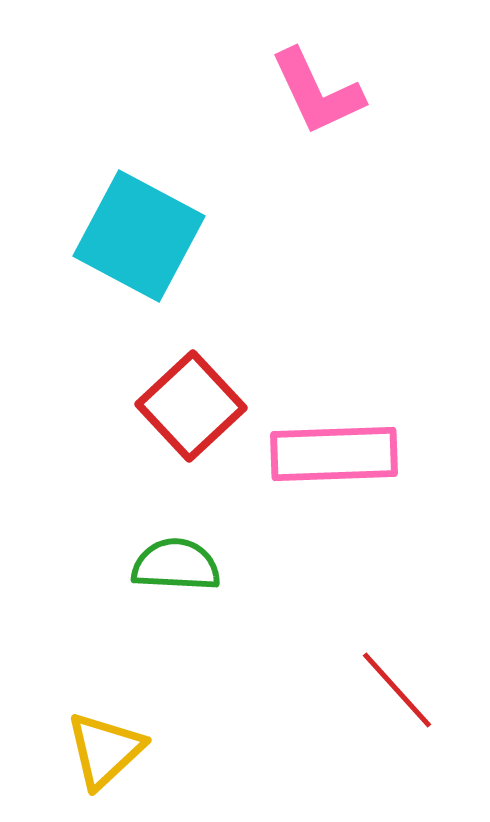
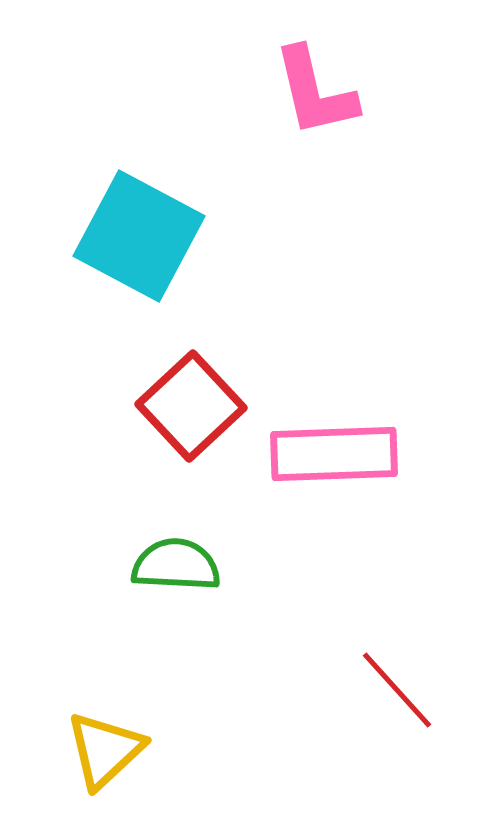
pink L-shape: moved 2 px left; rotated 12 degrees clockwise
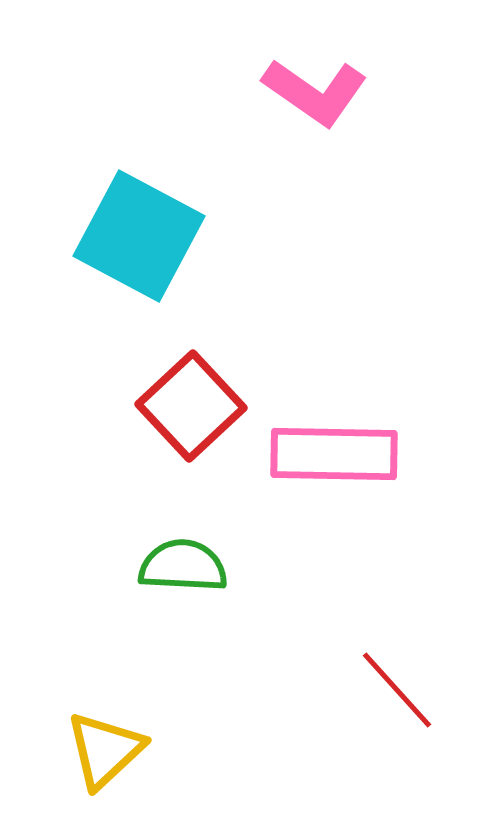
pink L-shape: rotated 42 degrees counterclockwise
pink rectangle: rotated 3 degrees clockwise
green semicircle: moved 7 px right, 1 px down
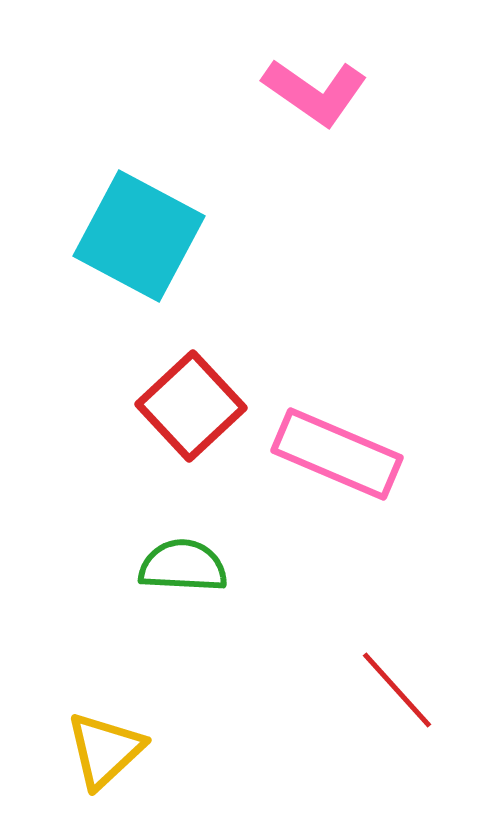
pink rectangle: moved 3 px right; rotated 22 degrees clockwise
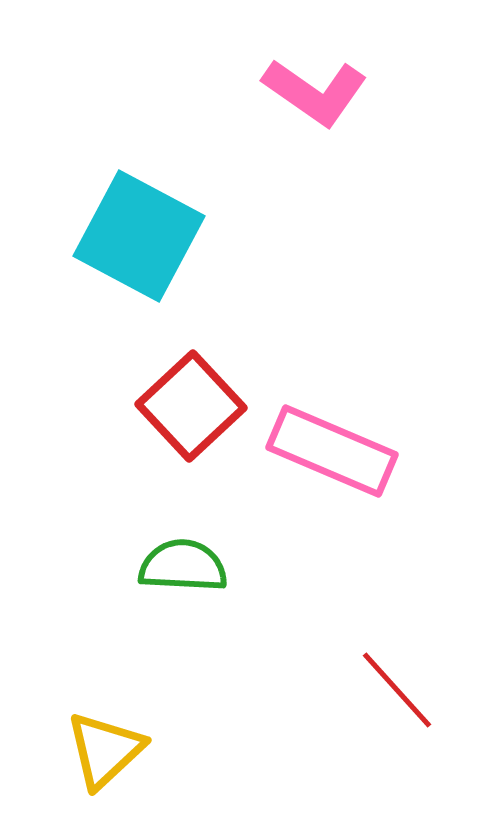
pink rectangle: moved 5 px left, 3 px up
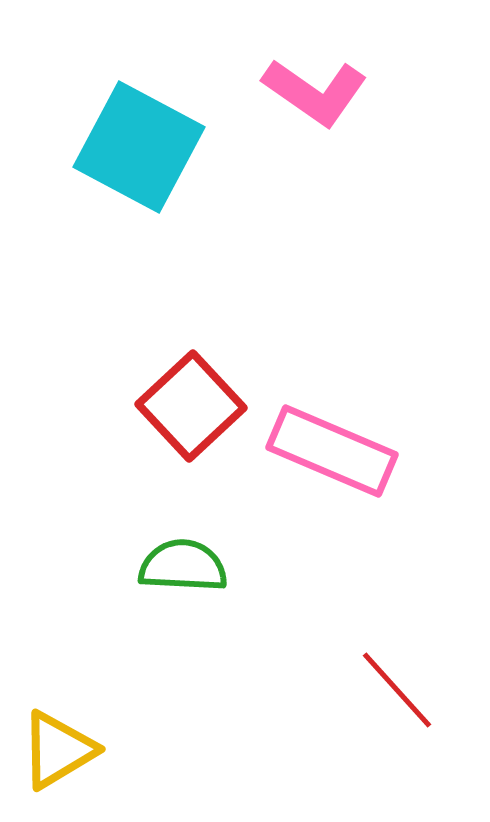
cyan square: moved 89 px up
yellow triangle: moved 47 px left; rotated 12 degrees clockwise
